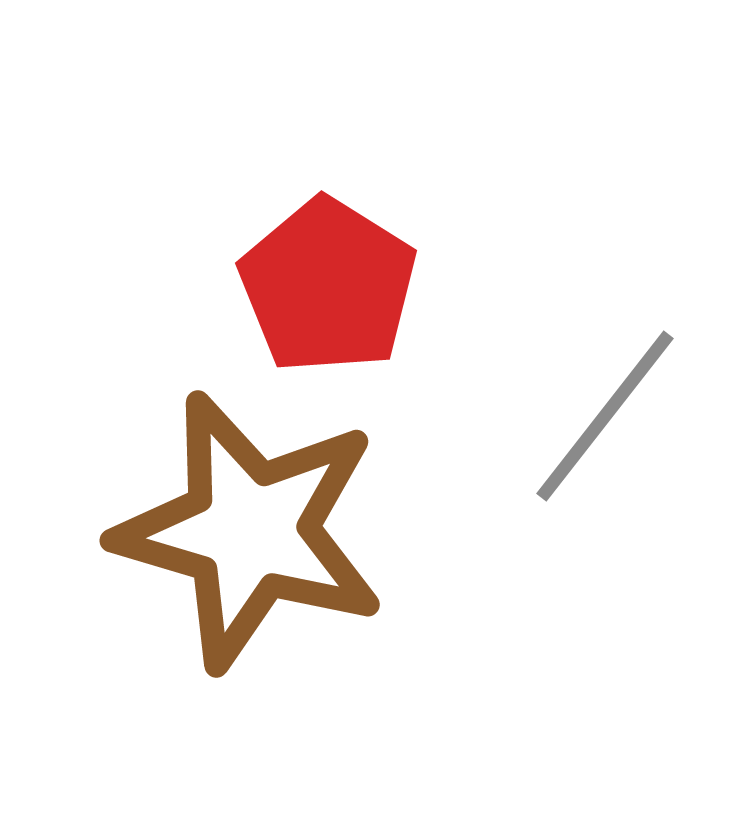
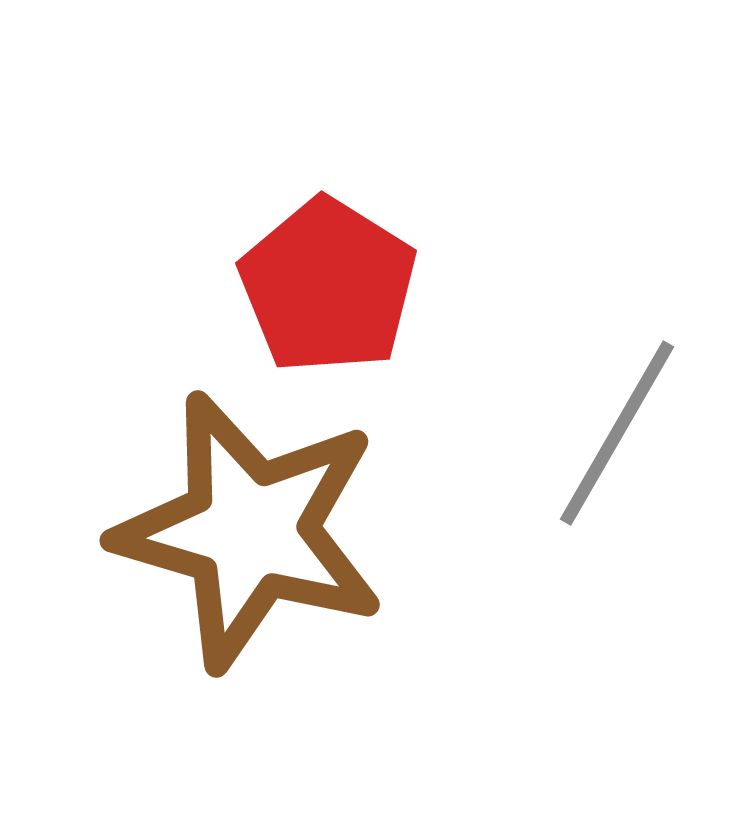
gray line: moved 12 px right, 17 px down; rotated 8 degrees counterclockwise
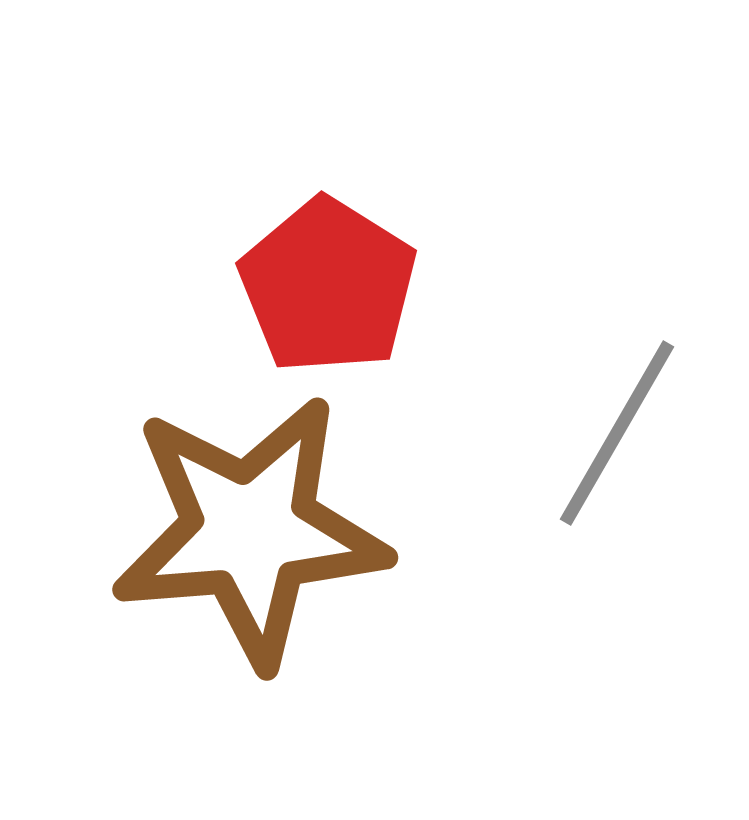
brown star: rotated 21 degrees counterclockwise
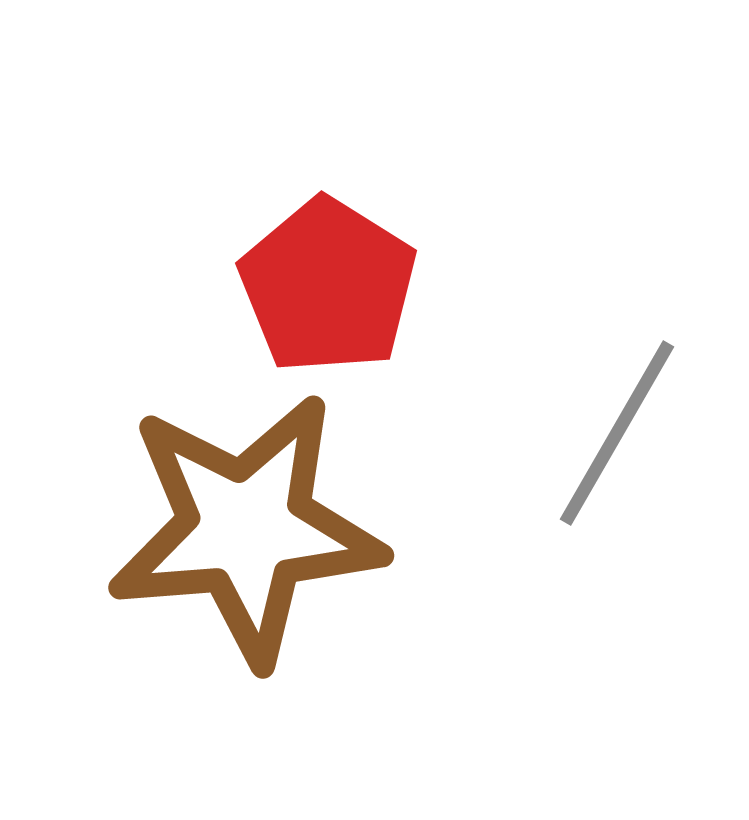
brown star: moved 4 px left, 2 px up
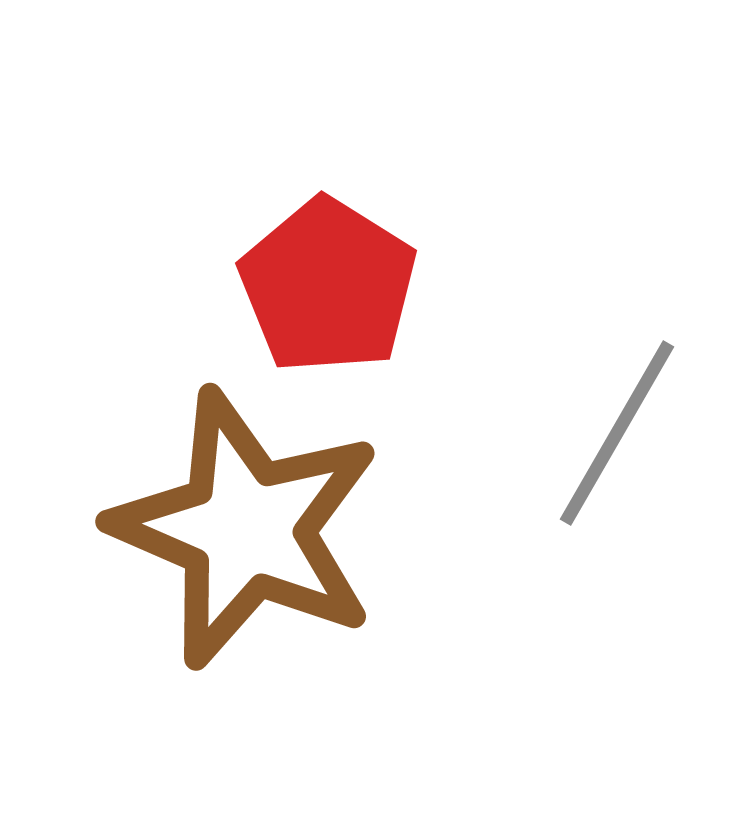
brown star: rotated 28 degrees clockwise
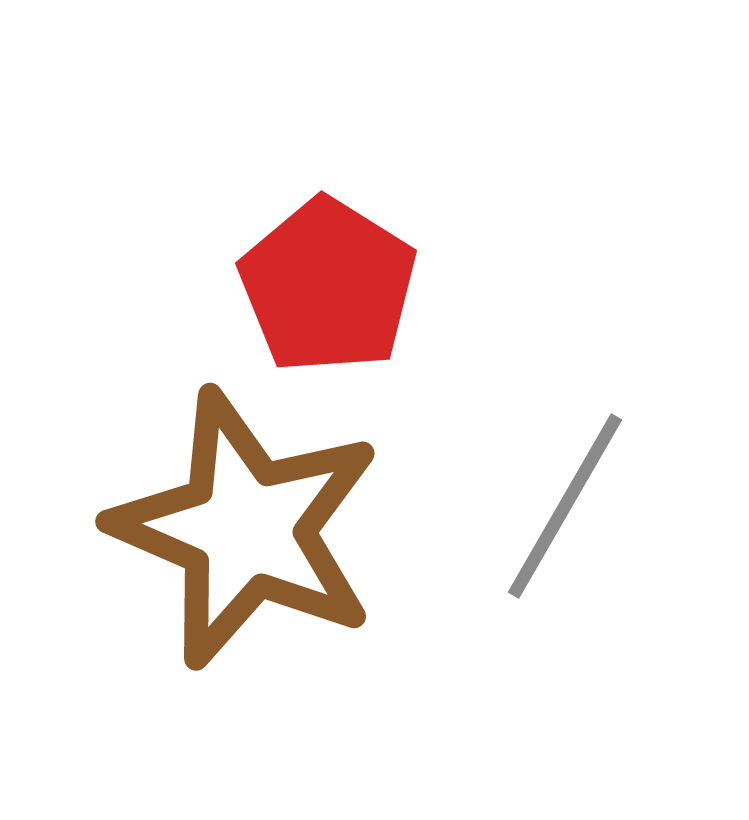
gray line: moved 52 px left, 73 px down
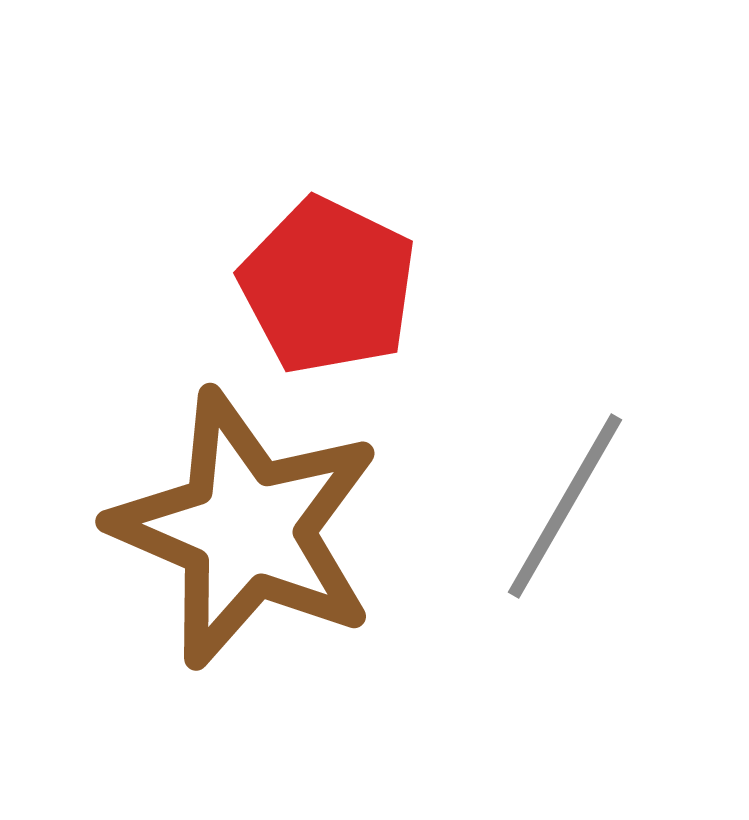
red pentagon: rotated 6 degrees counterclockwise
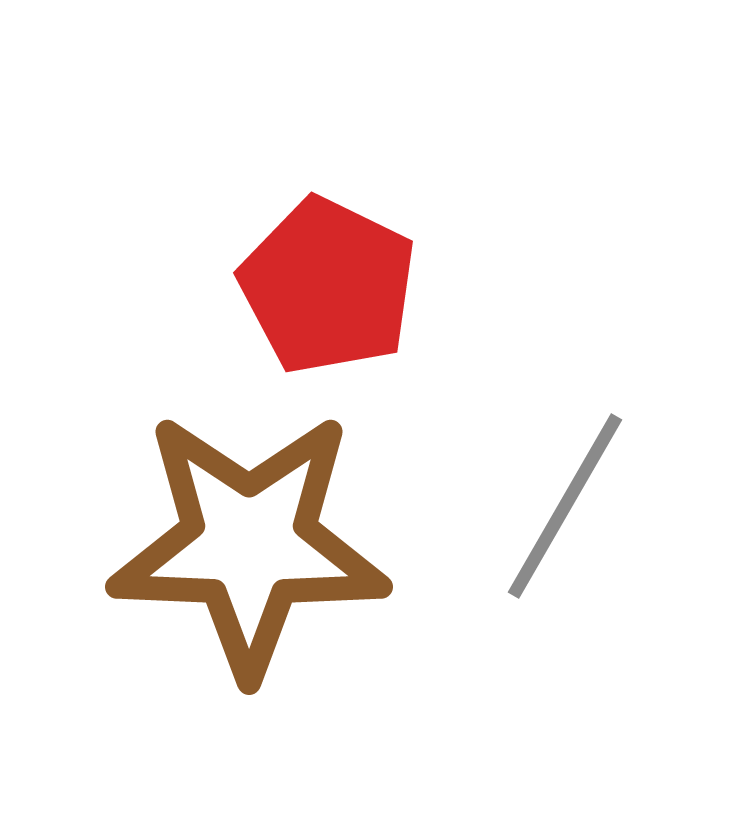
brown star: moved 3 px right, 15 px down; rotated 21 degrees counterclockwise
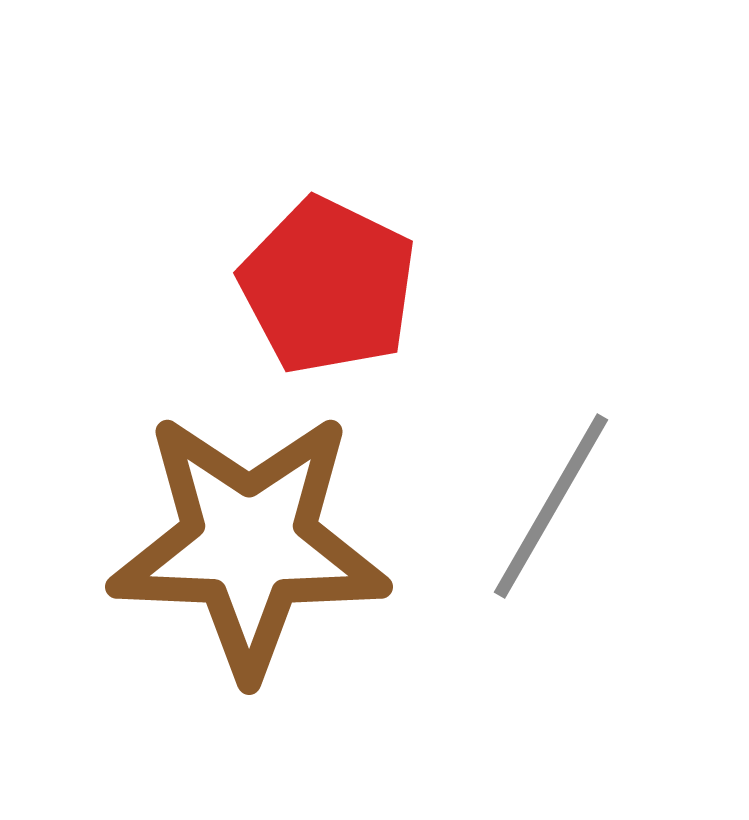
gray line: moved 14 px left
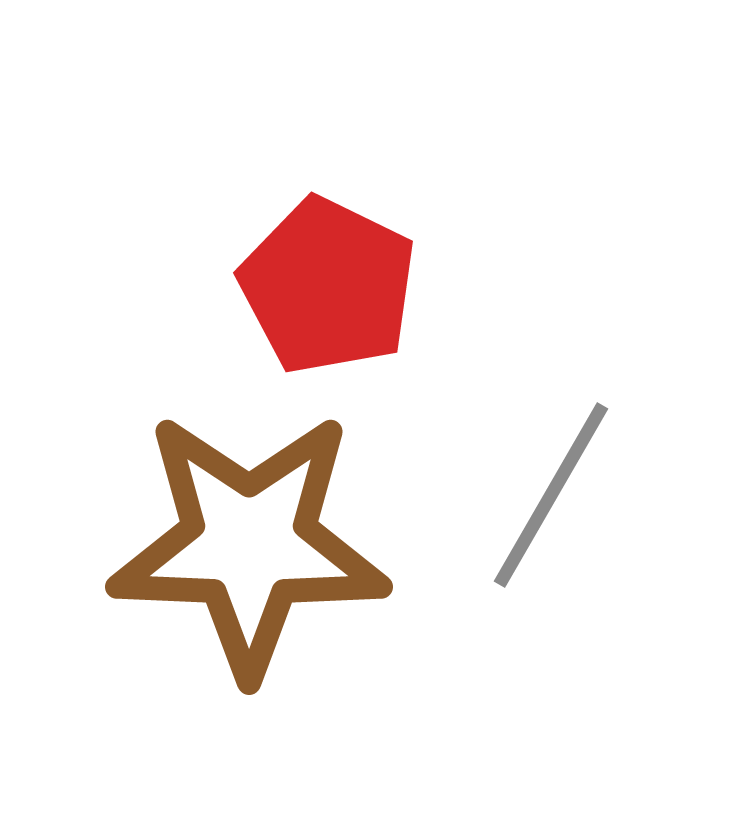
gray line: moved 11 px up
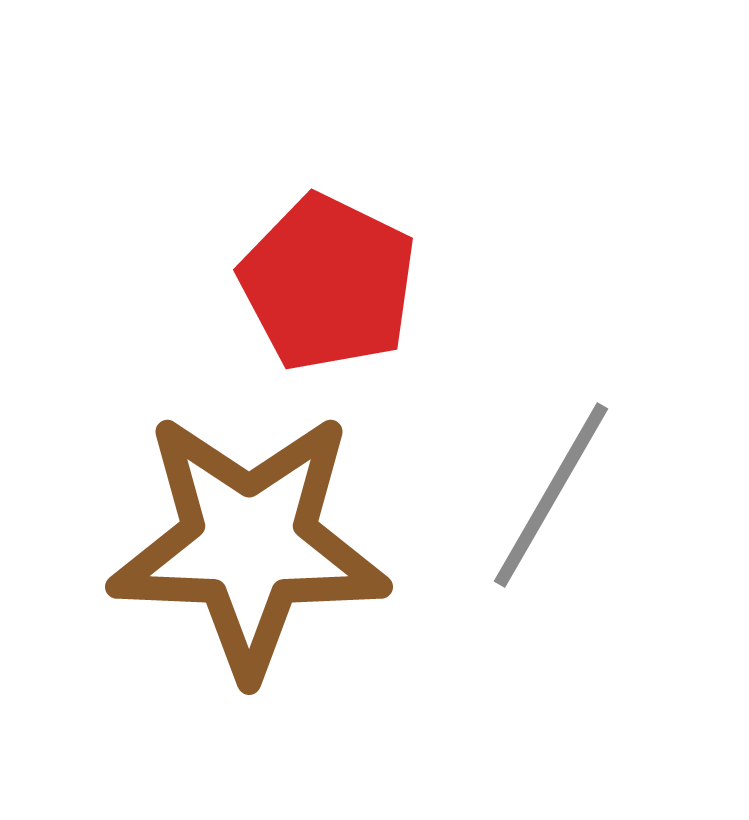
red pentagon: moved 3 px up
